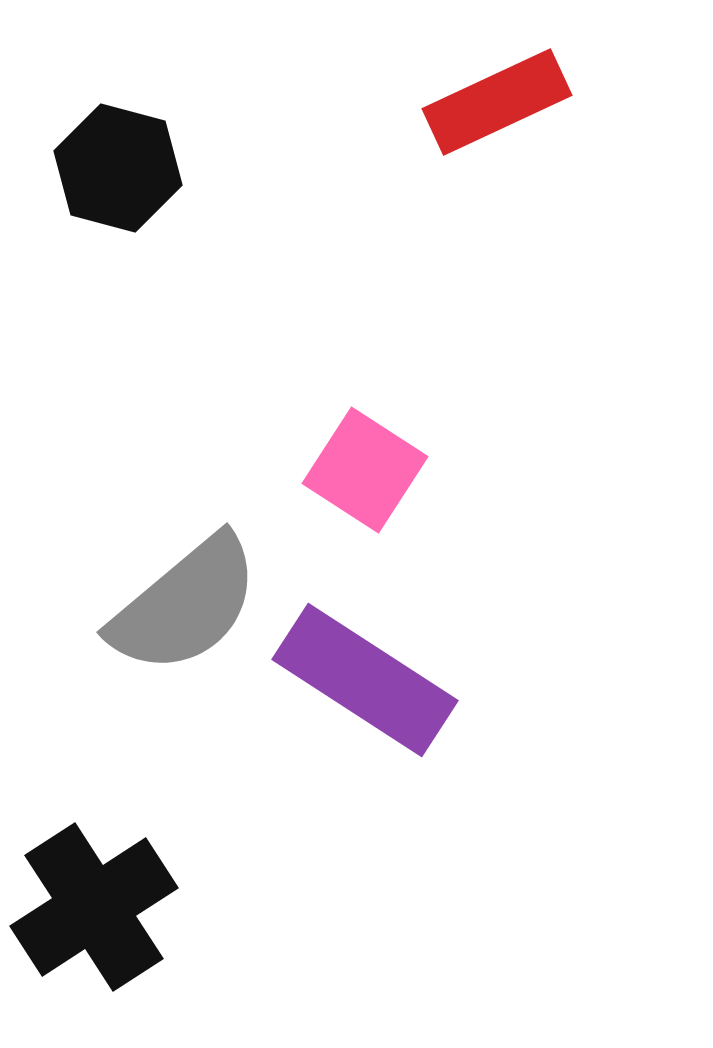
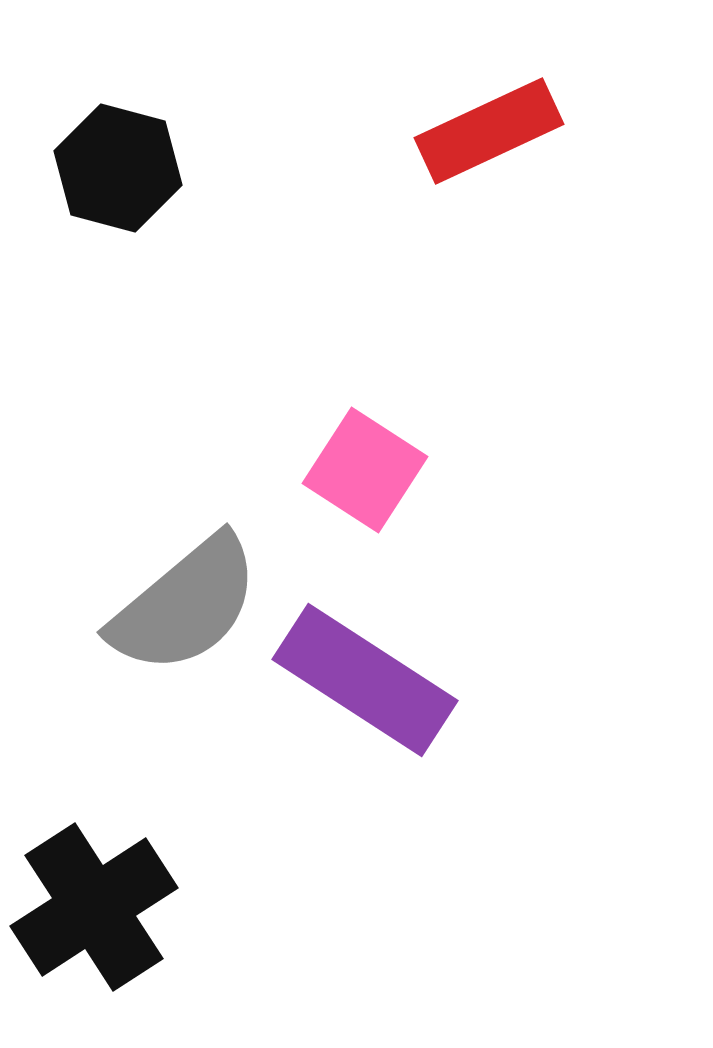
red rectangle: moved 8 px left, 29 px down
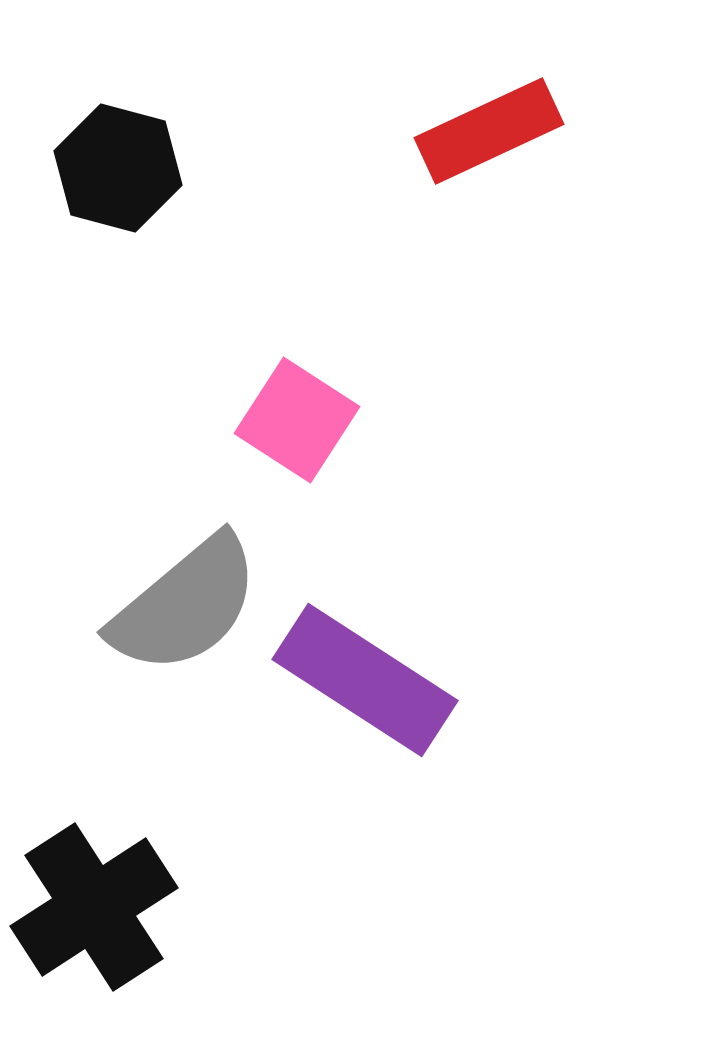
pink square: moved 68 px left, 50 px up
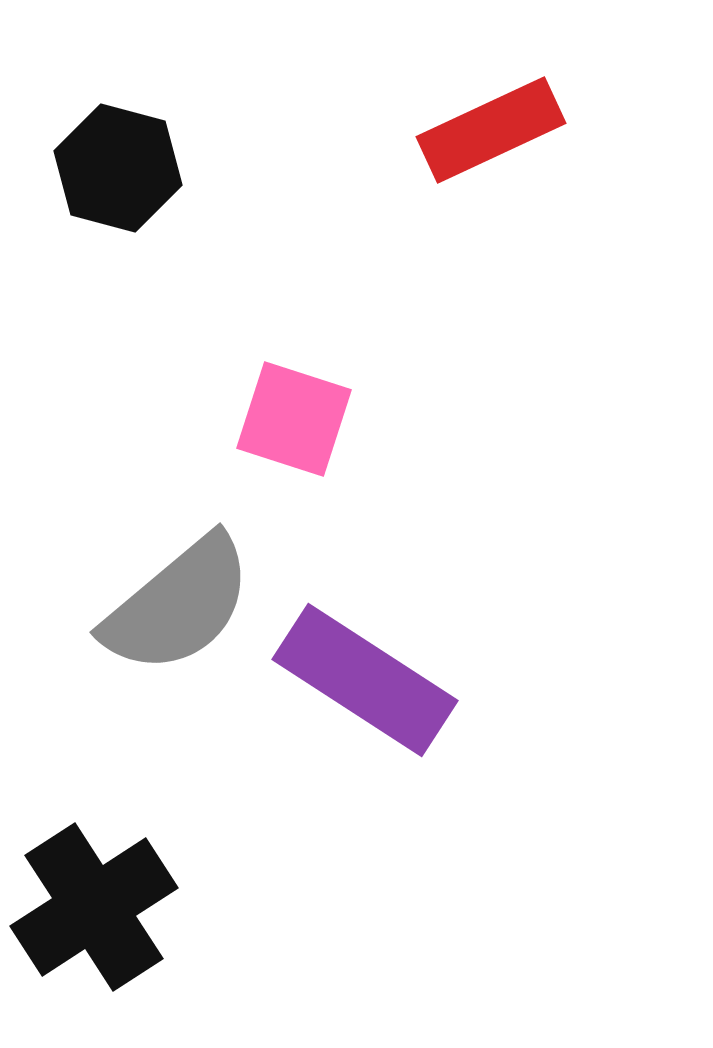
red rectangle: moved 2 px right, 1 px up
pink square: moved 3 px left, 1 px up; rotated 15 degrees counterclockwise
gray semicircle: moved 7 px left
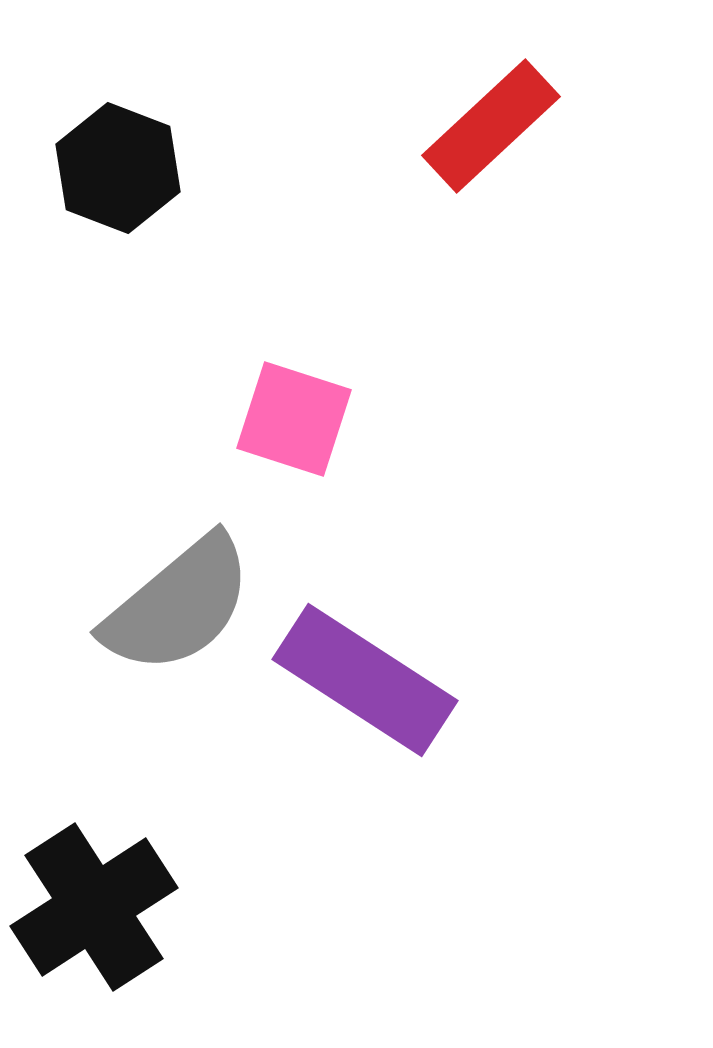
red rectangle: moved 4 px up; rotated 18 degrees counterclockwise
black hexagon: rotated 6 degrees clockwise
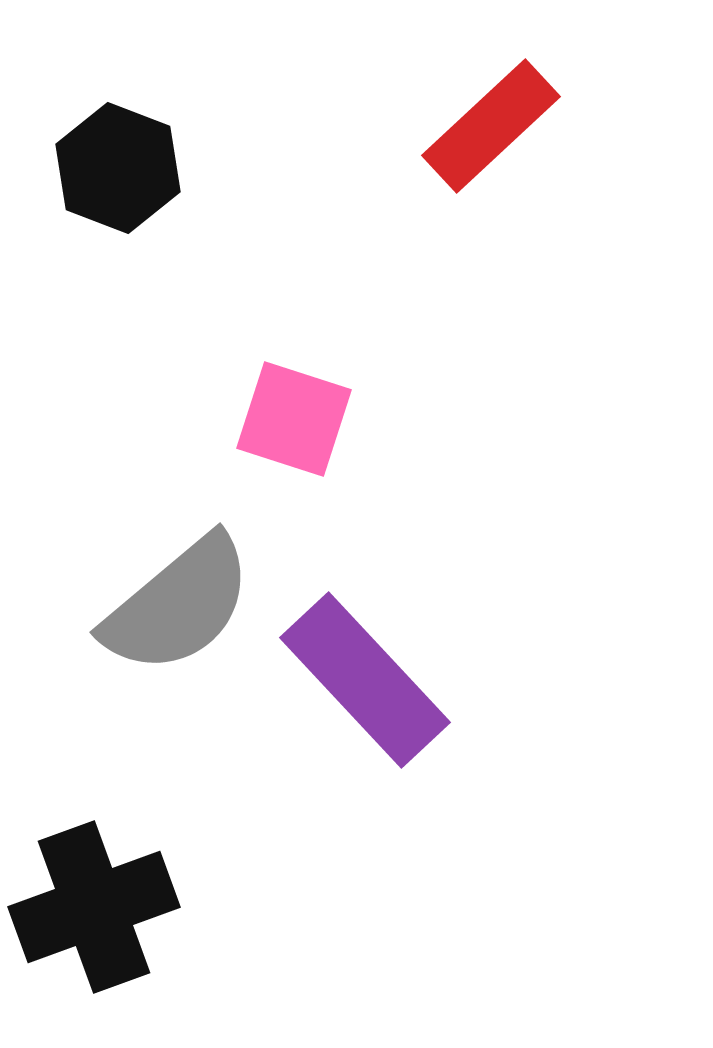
purple rectangle: rotated 14 degrees clockwise
black cross: rotated 13 degrees clockwise
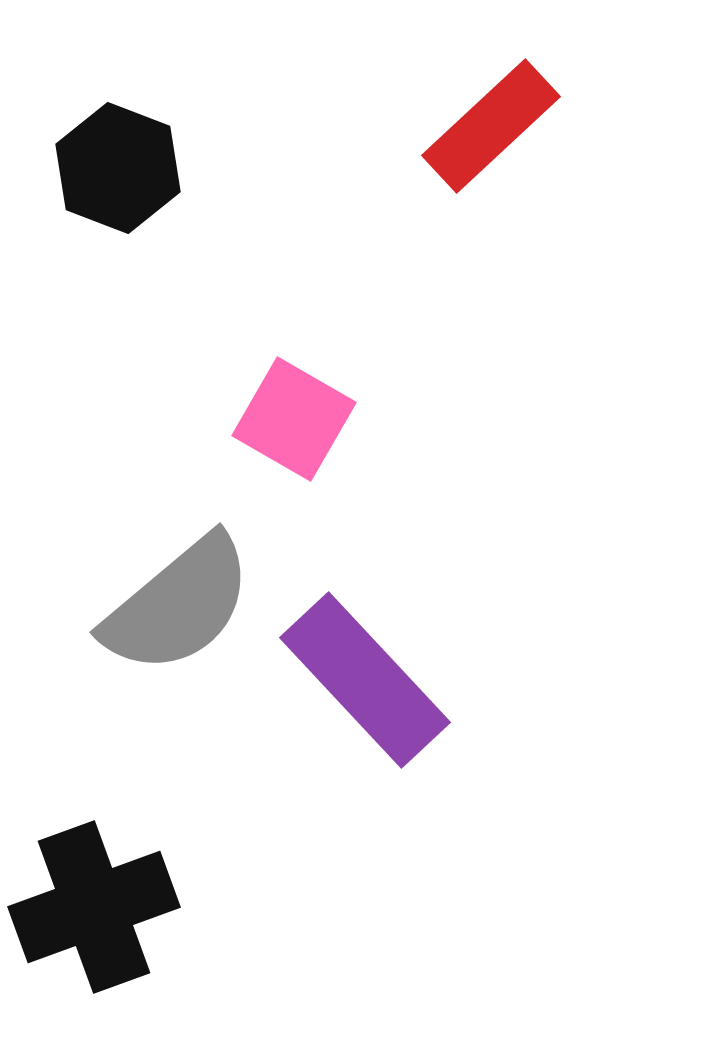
pink square: rotated 12 degrees clockwise
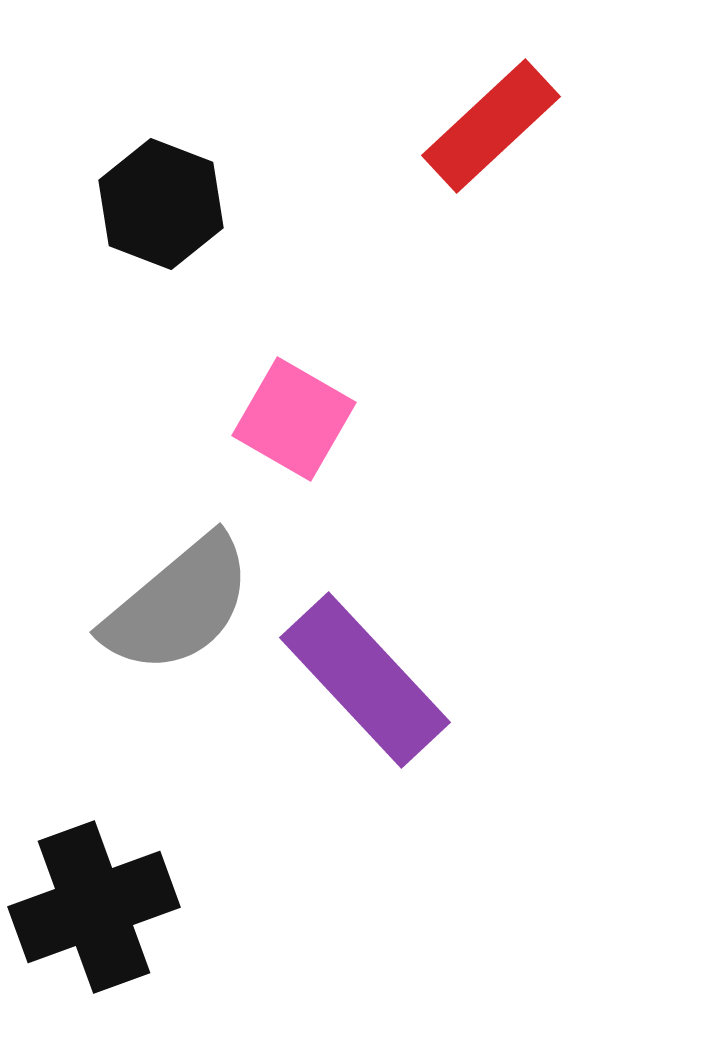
black hexagon: moved 43 px right, 36 px down
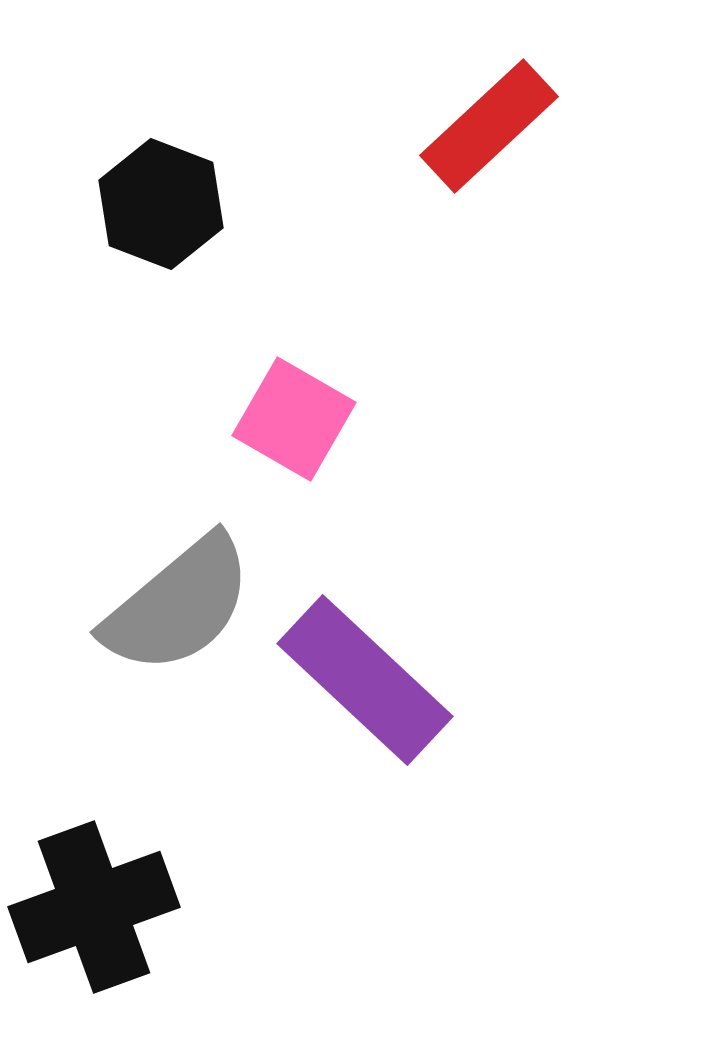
red rectangle: moved 2 px left
purple rectangle: rotated 4 degrees counterclockwise
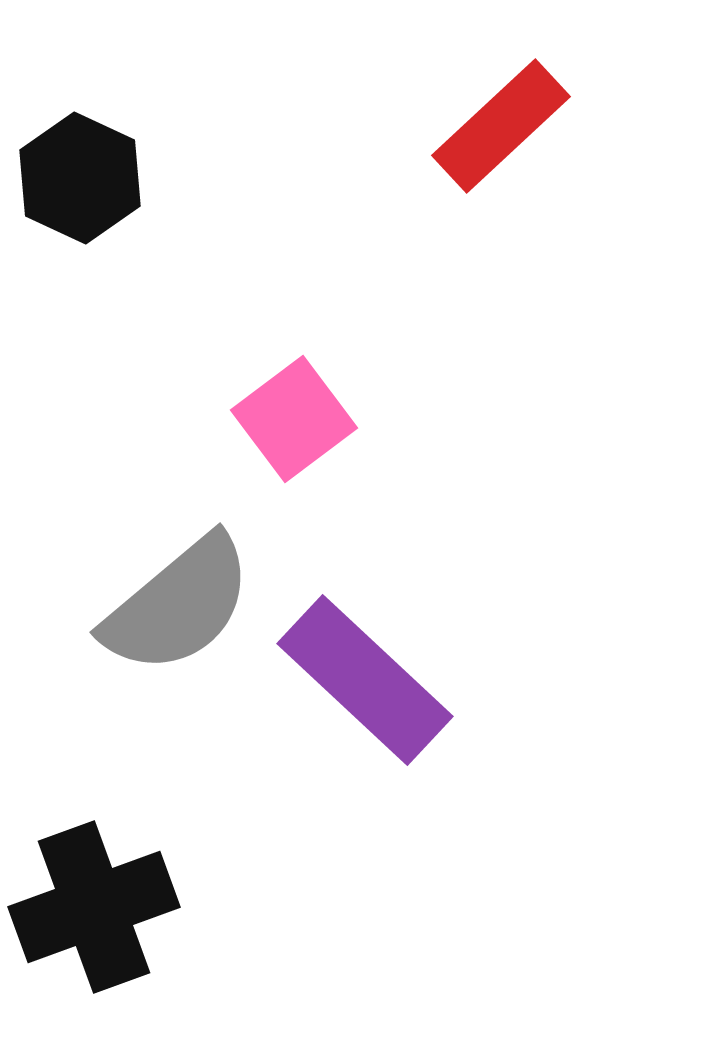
red rectangle: moved 12 px right
black hexagon: moved 81 px left, 26 px up; rotated 4 degrees clockwise
pink square: rotated 23 degrees clockwise
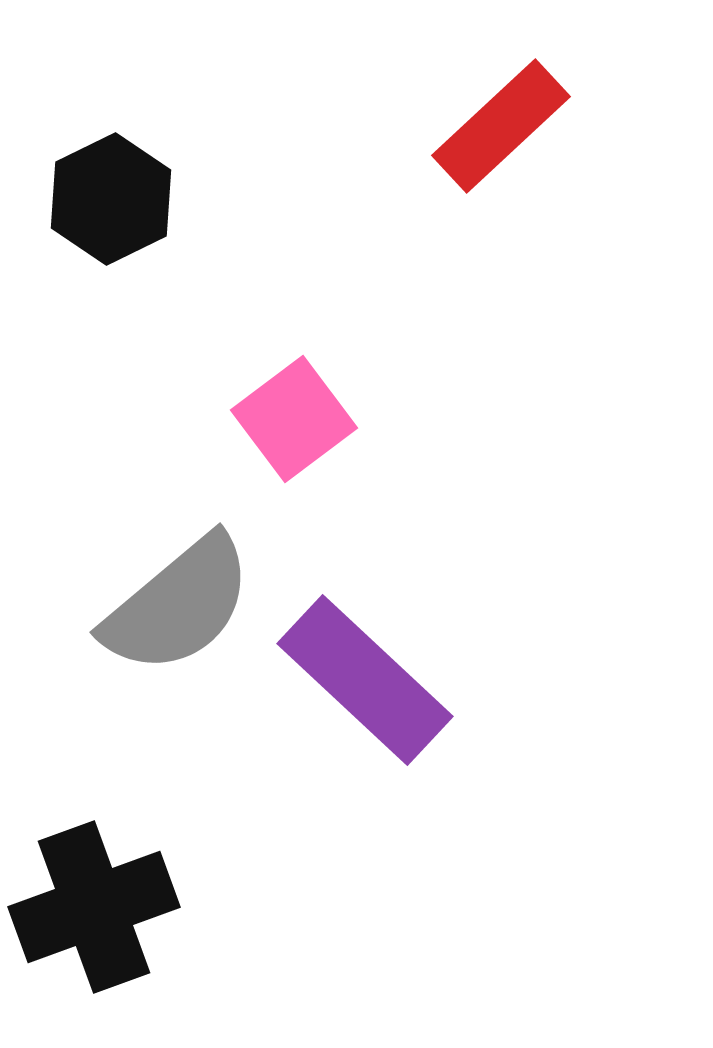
black hexagon: moved 31 px right, 21 px down; rotated 9 degrees clockwise
